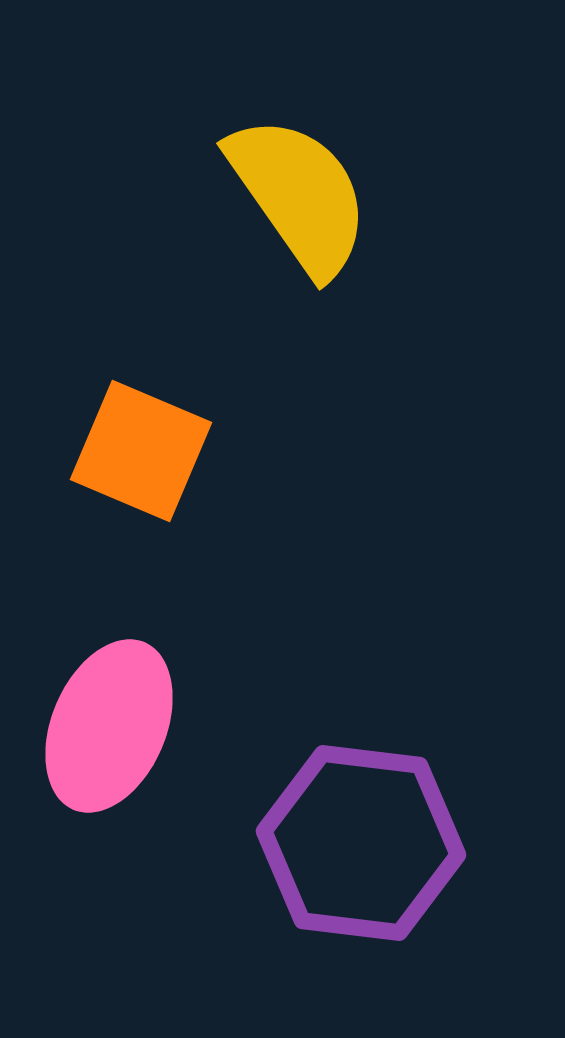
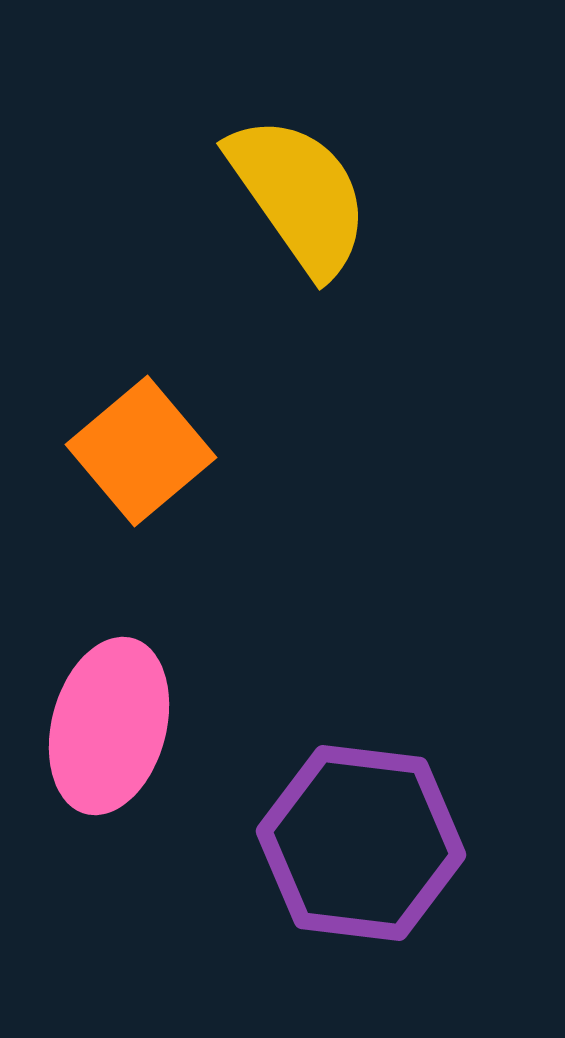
orange square: rotated 27 degrees clockwise
pink ellipse: rotated 8 degrees counterclockwise
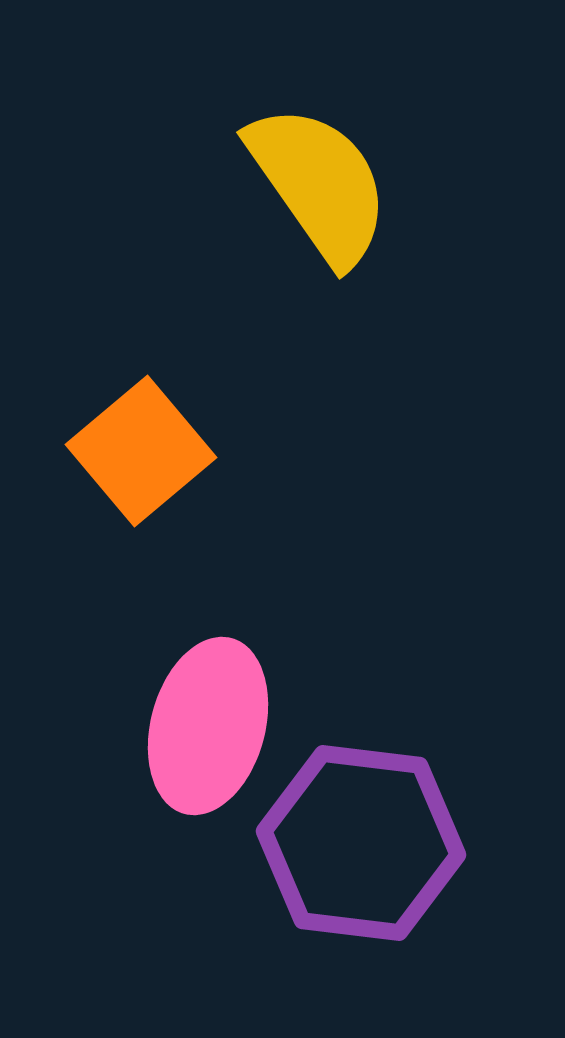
yellow semicircle: moved 20 px right, 11 px up
pink ellipse: moved 99 px right
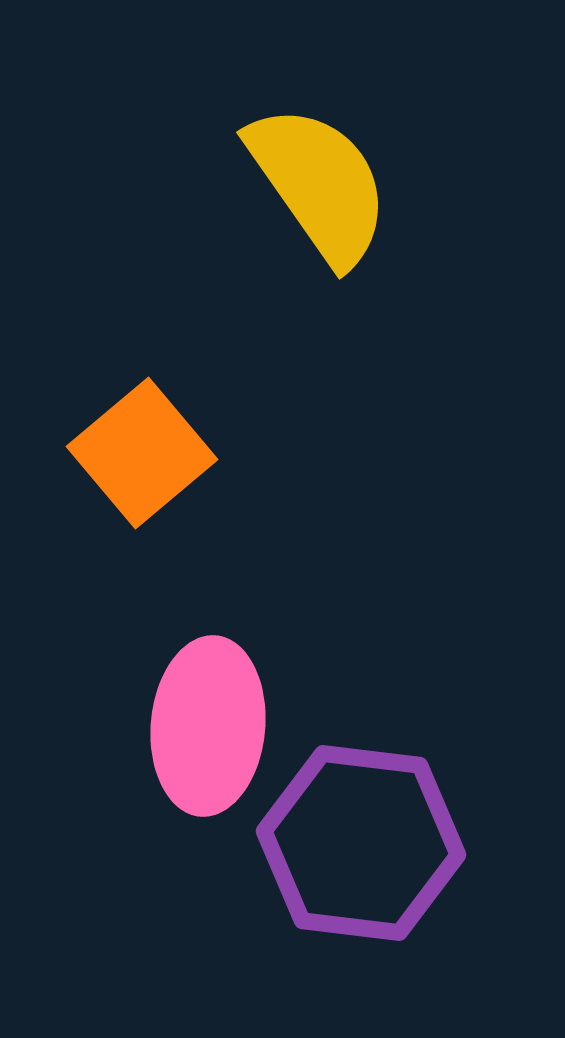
orange square: moved 1 px right, 2 px down
pink ellipse: rotated 10 degrees counterclockwise
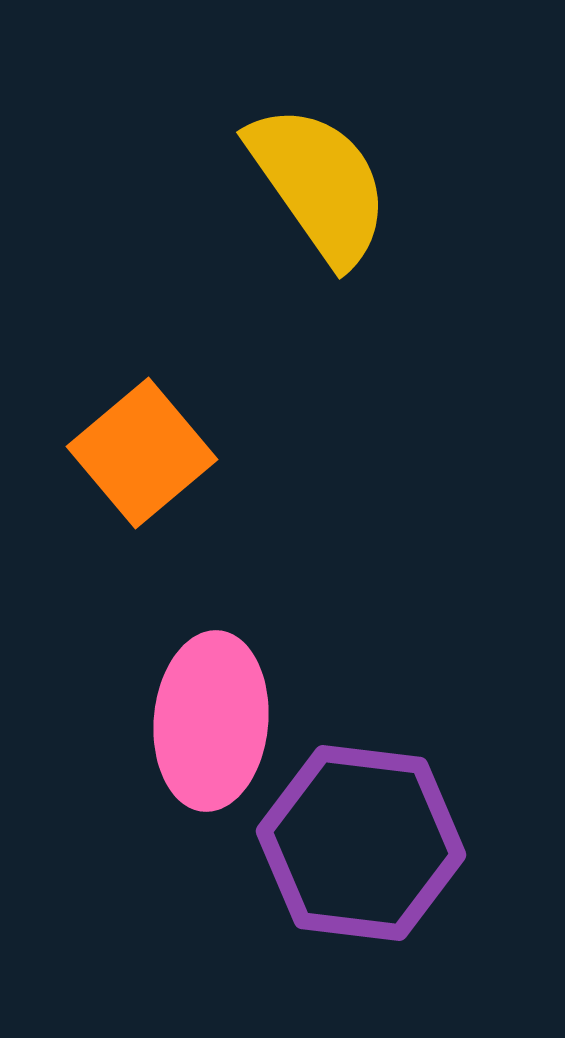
pink ellipse: moved 3 px right, 5 px up
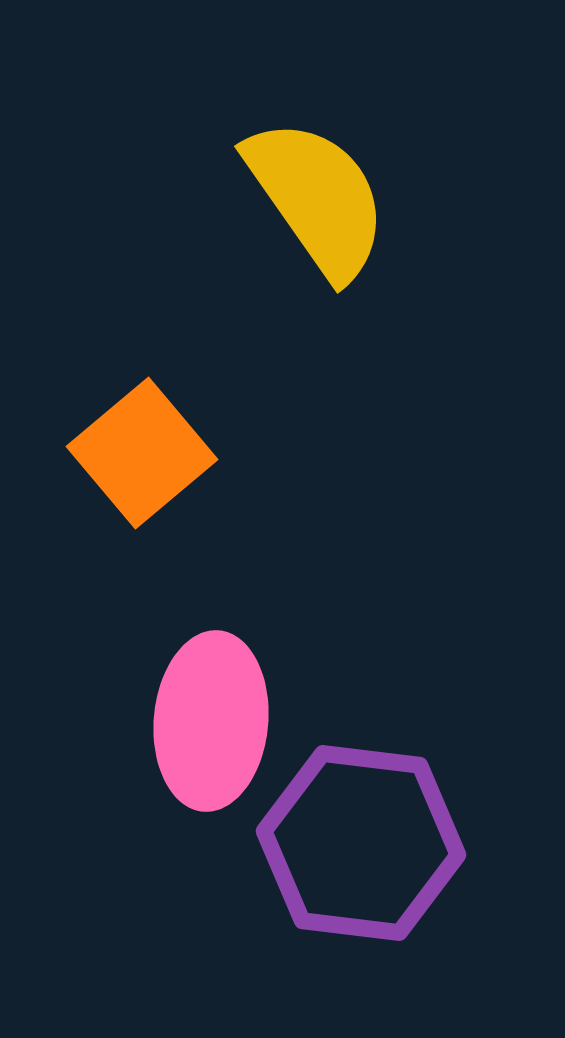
yellow semicircle: moved 2 px left, 14 px down
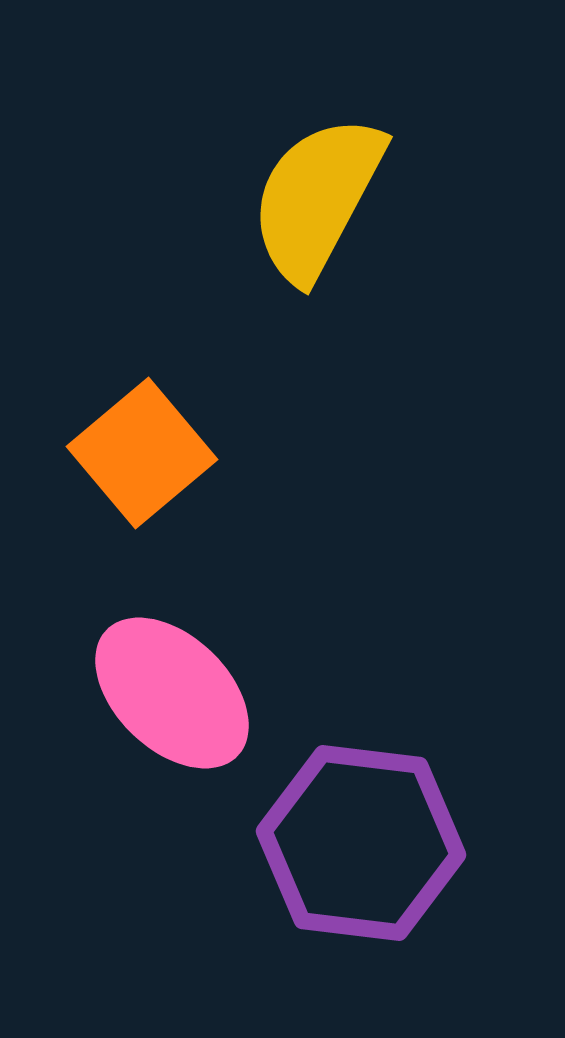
yellow semicircle: rotated 117 degrees counterclockwise
pink ellipse: moved 39 px left, 28 px up; rotated 51 degrees counterclockwise
